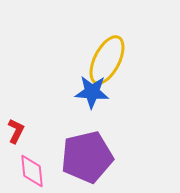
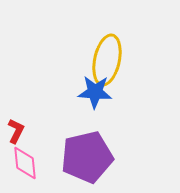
yellow ellipse: rotated 15 degrees counterclockwise
blue star: moved 3 px right
pink diamond: moved 7 px left, 8 px up
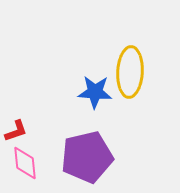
yellow ellipse: moved 23 px right, 12 px down; rotated 9 degrees counterclockwise
red L-shape: rotated 45 degrees clockwise
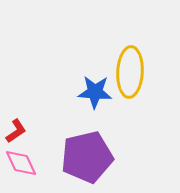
red L-shape: rotated 15 degrees counterclockwise
pink diamond: moved 4 px left; rotated 20 degrees counterclockwise
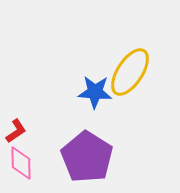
yellow ellipse: rotated 30 degrees clockwise
purple pentagon: rotated 27 degrees counterclockwise
pink diamond: rotated 24 degrees clockwise
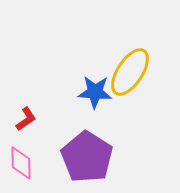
red L-shape: moved 10 px right, 12 px up
